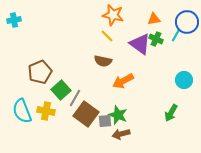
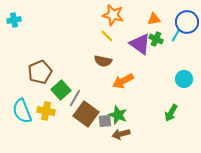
cyan circle: moved 1 px up
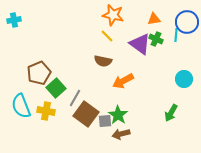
cyan line: rotated 24 degrees counterclockwise
brown pentagon: moved 1 px left, 1 px down
green square: moved 5 px left, 2 px up
cyan semicircle: moved 1 px left, 5 px up
green star: rotated 12 degrees clockwise
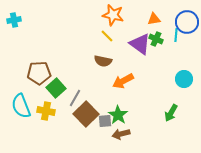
brown pentagon: rotated 20 degrees clockwise
brown square: rotated 10 degrees clockwise
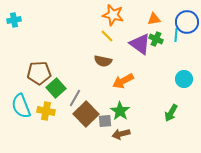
green star: moved 2 px right, 4 px up
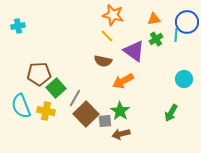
cyan cross: moved 4 px right, 6 px down
green cross: rotated 32 degrees clockwise
purple triangle: moved 6 px left, 7 px down
brown pentagon: moved 1 px down
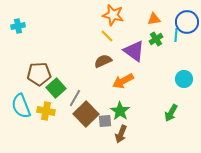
brown semicircle: rotated 144 degrees clockwise
brown arrow: rotated 54 degrees counterclockwise
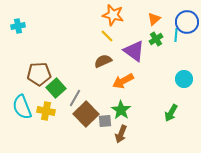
orange triangle: rotated 32 degrees counterclockwise
cyan semicircle: moved 1 px right, 1 px down
green star: moved 1 px right, 1 px up
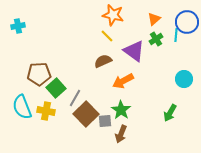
green arrow: moved 1 px left
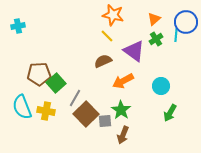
blue circle: moved 1 px left
cyan circle: moved 23 px left, 7 px down
green square: moved 5 px up
brown arrow: moved 2 px right, 1 px down
